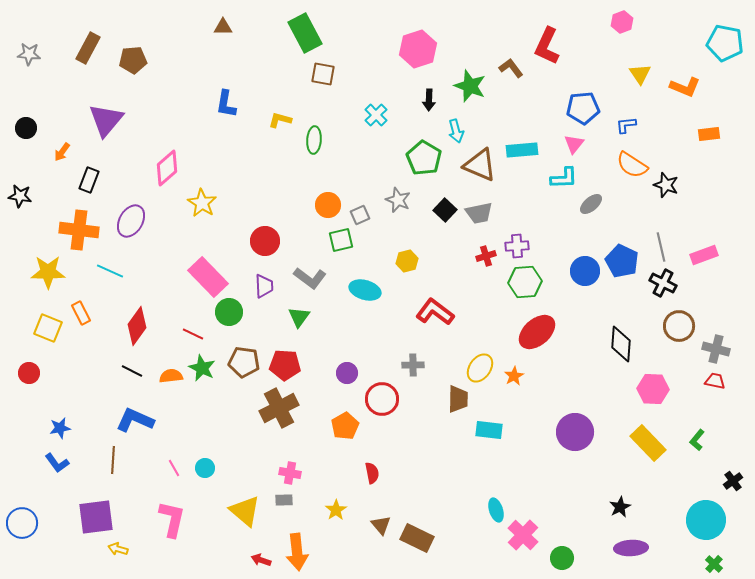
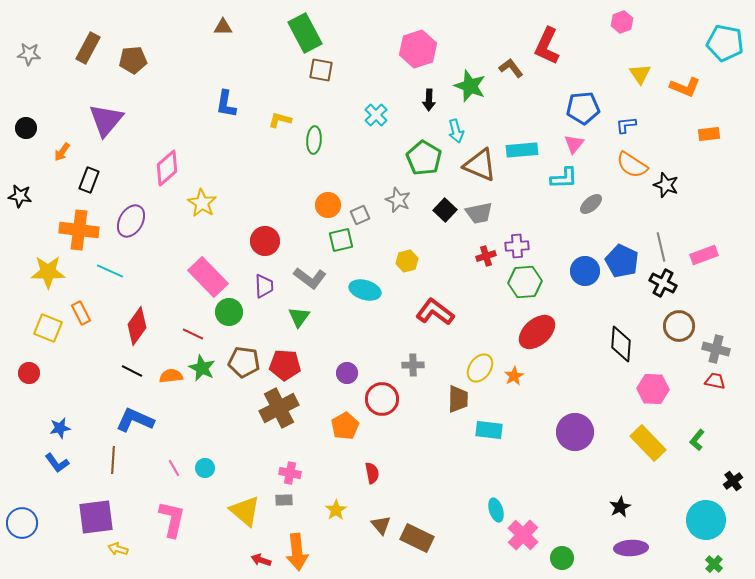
brown square at (323, 74): moved 2 px left, 4 px up
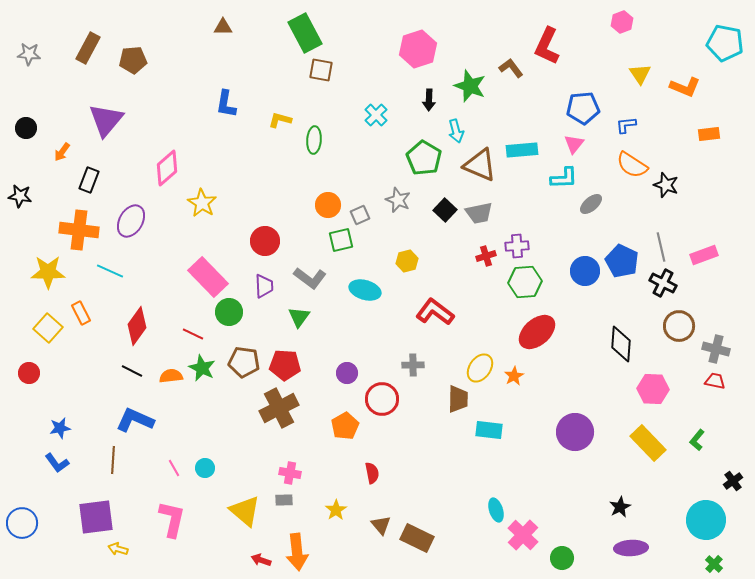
yellow square at (48, 328): rotated 20 degrees clockwise
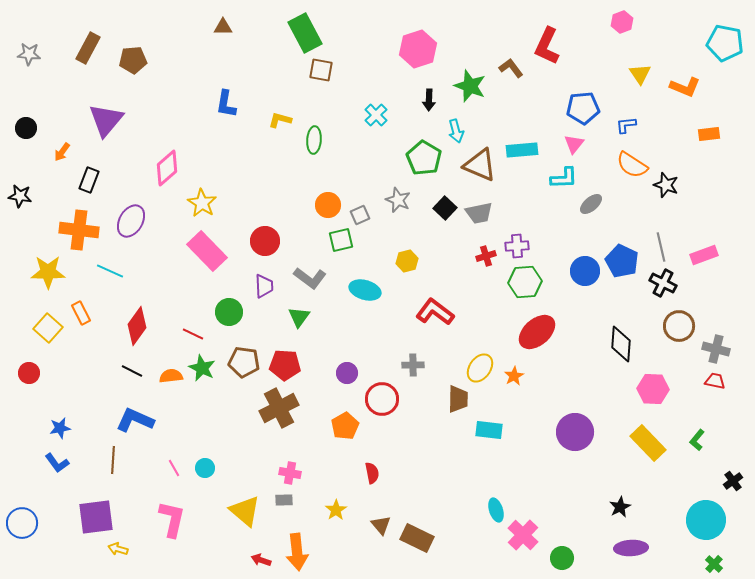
black square at (445, 210): moved 2 px up
pink rectangle at (208, 277): moved 1 px left, 26 px up
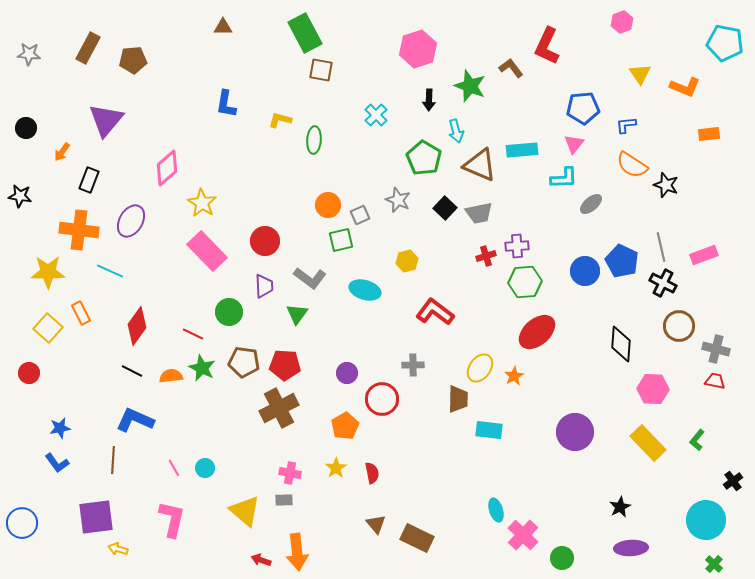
green triangle at (299, 317): moved 2 px left, 3 px up
yellow star at (336, 510): moved 42 px up
brown triangle at (381, 525): moved 5 px left, 1 px up
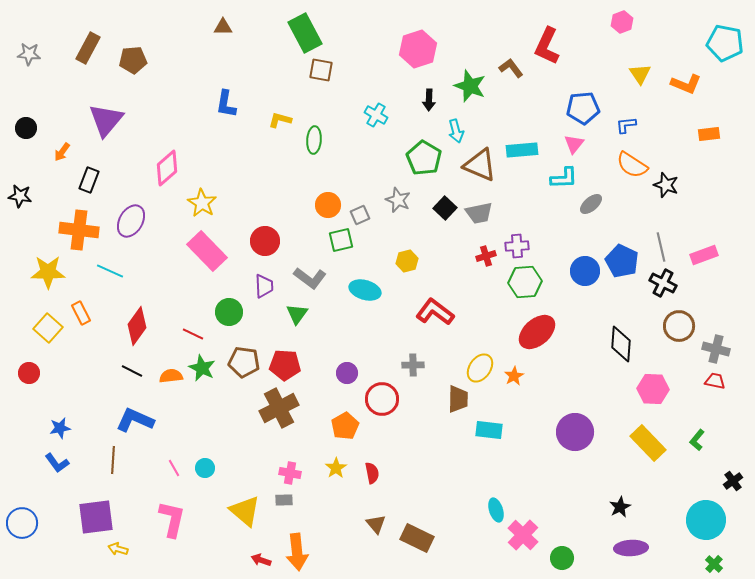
orange L-shape at (685, 87): moved 1 px right, 3 px up
cyan cross at (376, 115): rotated 15 degrees counterclockwise
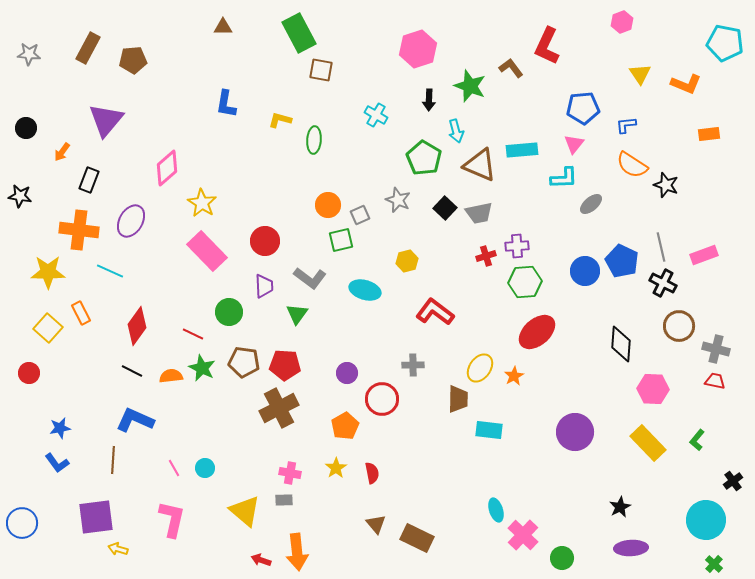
green rectangle at (305, 33): moved 6 px left
